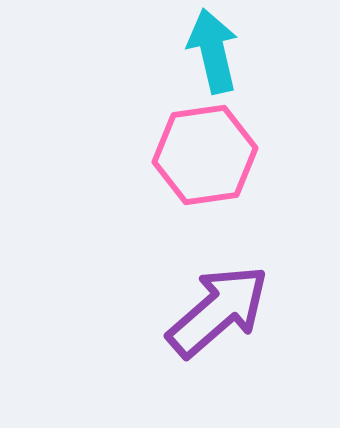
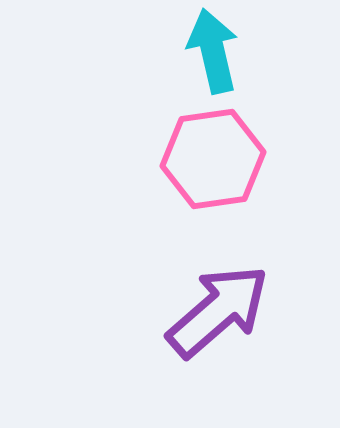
pink hexagon: moved 8 px right, 4 px down
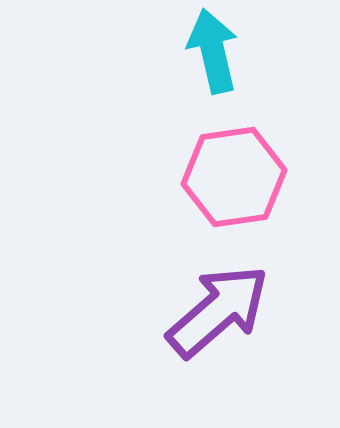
pink hexagon: moved 21 px right, 18 px down
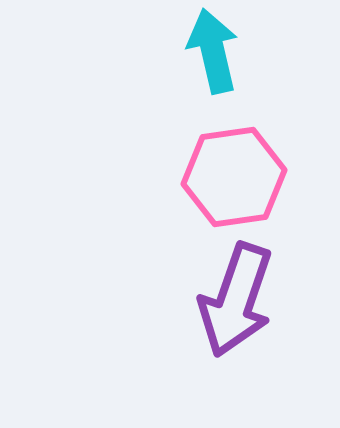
purple arrow: moved 18 px right, 11 px up; rotated 150 degrees clockwise
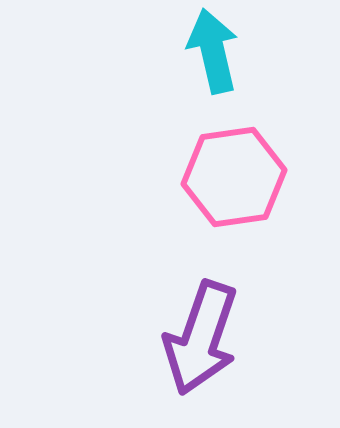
purple arrow: moved 35 px left, 38 px down
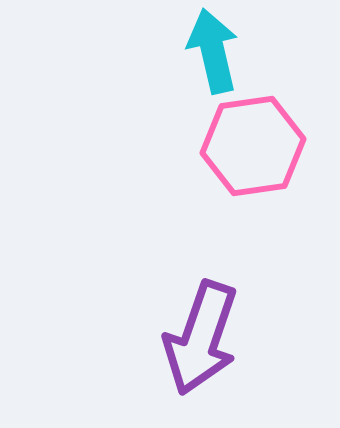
pink hexagon: moved 19 px right, 31 px up
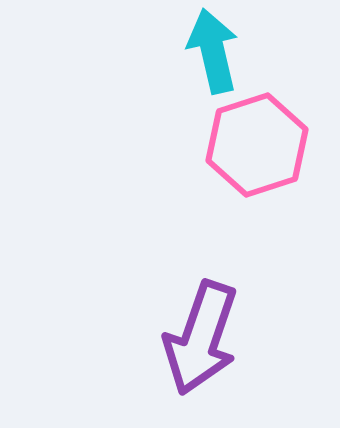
pink hexagon: moved 4 px right, 1 px up; rotated 10 degrees counterclockwise
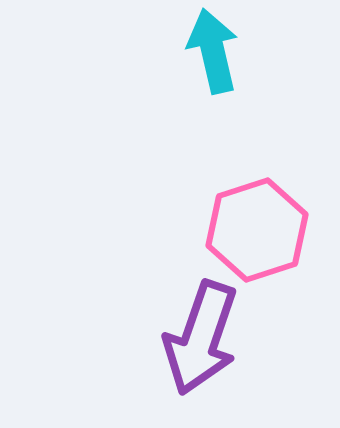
pink hexagon: moved 85 px down
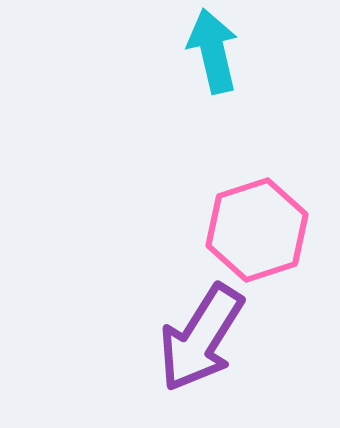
purple arrow: rotated 13 degrees clockwise
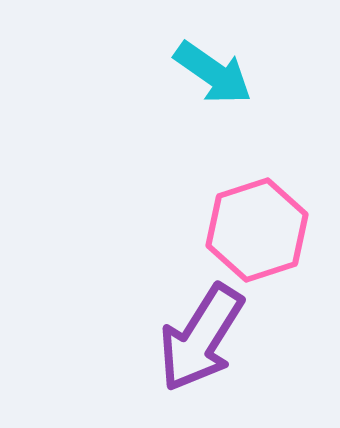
cyan arrow: moved 22 px down; rotated 138 degrees clockwise
